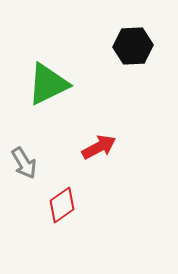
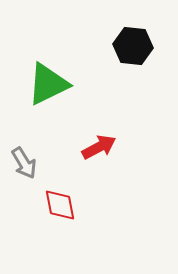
black hexagon: rotated 9 degrees clockwise
red diamond: moved 2 px left; rotated 66 degrees counterclockwise
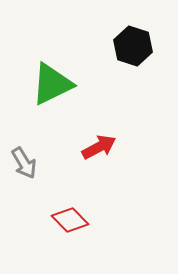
black hexagon: rotated 12 degrees clockwise
green triangle: moved 4 px right
red diamond: moved 10 px right, 15 px down; rotated 33 degrees counterclockwise
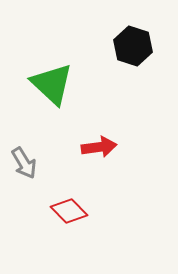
green triangle: rotated 51 degrees counterclockwise
red arrow: rotated 20 degrees clockwise
red diamond: moved 1 px left, 9 px up
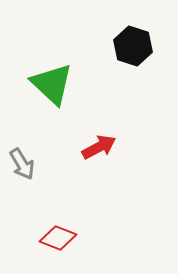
red arrow: rotated 20 degrees counterclockwise
gray arrow: moved 2 px left, 1 px down
red diamond: moved 11 px left, 27 px down; rotated 24 degrees counterclockwise
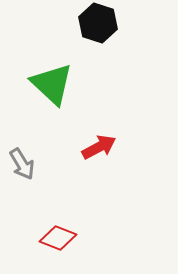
black hexagon: moved 35 px left, 23 px up
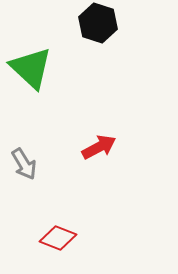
green triangle: moved 21 px left, 16 px up
gray arrow: moved 2 px right
